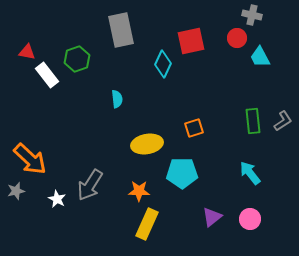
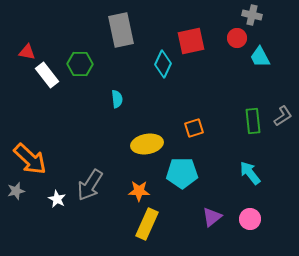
green hexagon: moved 3 px right, 5 px down; rotated 20 degrees clockwise
gray L-shape: moved 5 px up
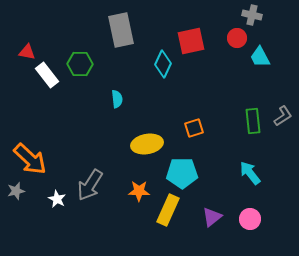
yellow rectangle: moved 21 px right, 14 px up
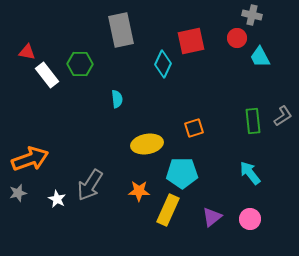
orange arrow: rotated 63 degrees counterclockwise
gray star: moved 2 px right, 2 px down
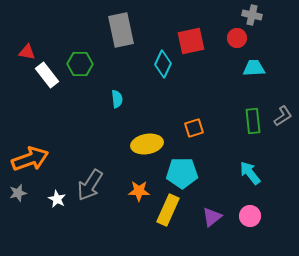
cyan trapezoid: moved 6 px left, 11 px down; rotated 115 degrees clockwise
pink circle: moved 3 px up
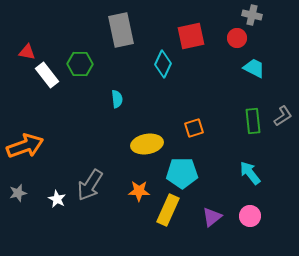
red square: moved 5 px up
cyan trapezoid: rotated 30 degrees clockwise
orange arrow: moved 5 px left, 13 px up
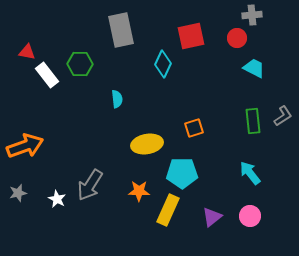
gray cross: rotated 18 degrees counterclockwise
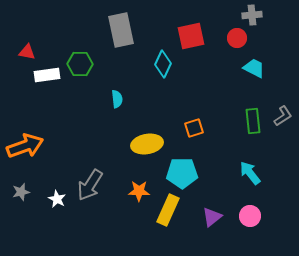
white rectangle: rotated 60 degrees counterclockwise
gray star: moved 3 px right, 1 px up
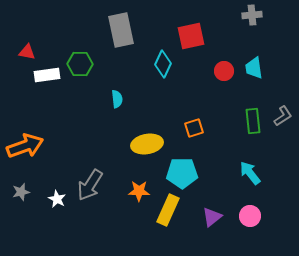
red circle: moved 13 px left, 33 px down
cyan trapezoid: rotated 125 degrees counterclockwise
